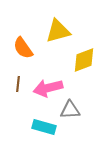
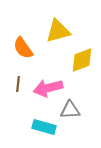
yellow diamond: moved 2 px left
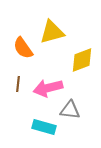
yellow triangle: moved 6 px left, 1 px down
gray triangle: rotated 10 degrees clockwise
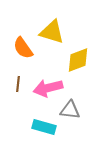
yellow triangle: rotated 32 degrees clockwise
yellow diamond: moved 4 px left
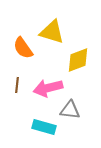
brown line: moved 1 px left, 1 px down
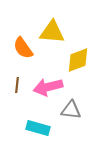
yellow triangle: rotated 12 degrees counterclockwise
pink arrow: moved 1 px up
gray triangle: moved 1 px right
cyan rectangle: moved 6 px left, 1 px down
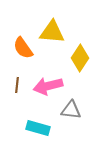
yellow diamond: moved 2 px right, 2 px up; rotated 36 degrees counterclockwise
pink arrow: moved 1 px up
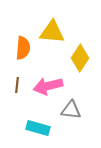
orange semicircle: rotated 140 degrees counterclockwise
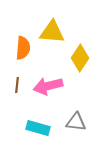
gray triangle: moved 5 px right, 12 px down
